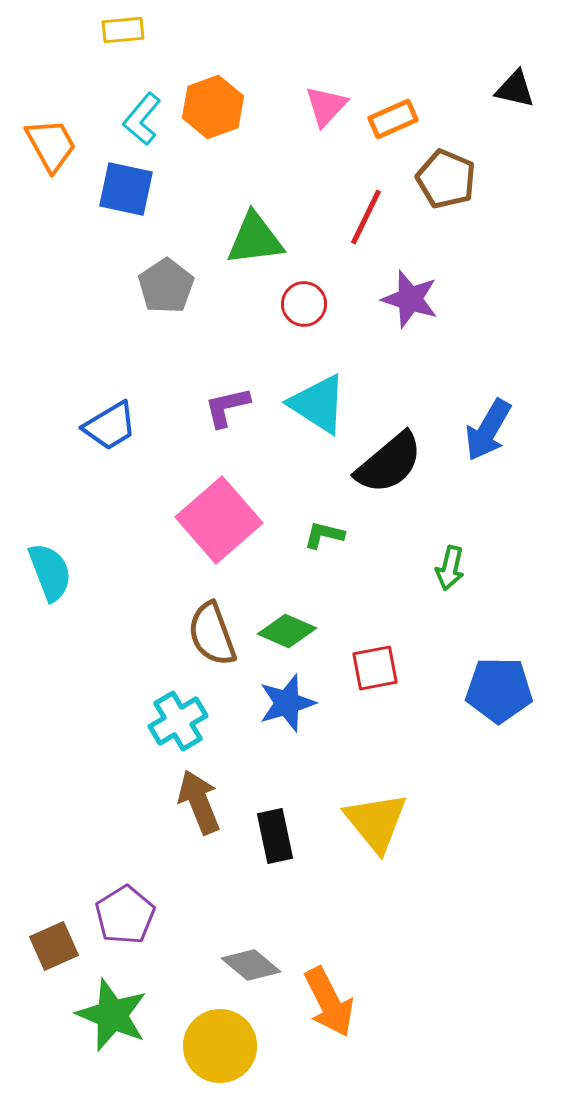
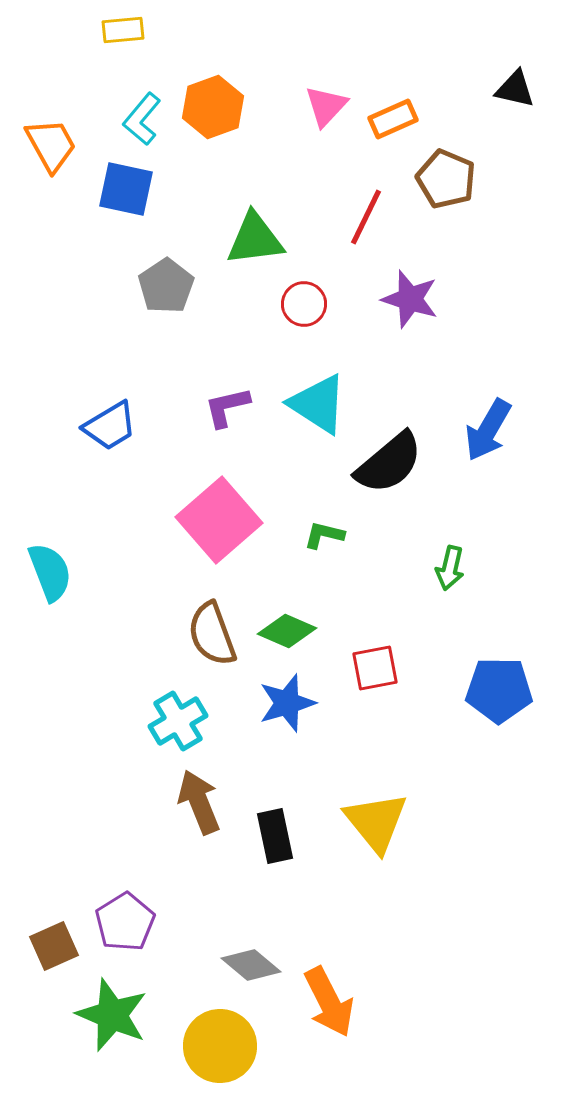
purple pentagon: moved 7 px down
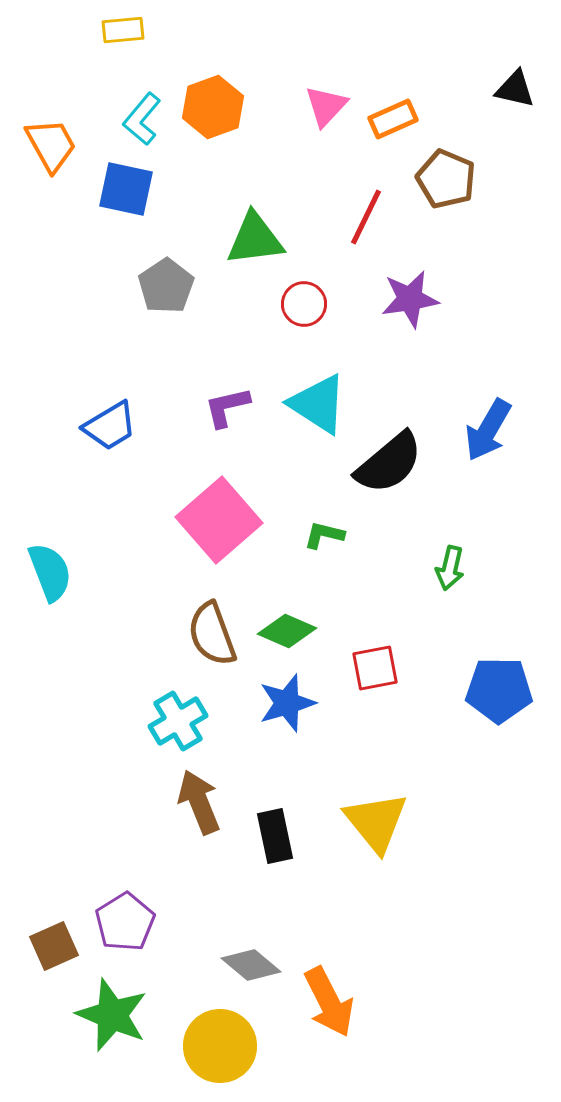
purple star: rotated 26 degrees counterclockwise
